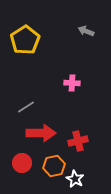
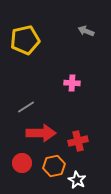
yellow pentagon: rotated 20 degrees clockwise
white star: moved 2 px right, 1 px down
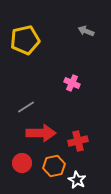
pink cross: rotated 21 degrees clockwise
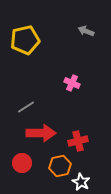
orange hexagon: moved 6 px right
white star: moved 4 px right, 2 px down
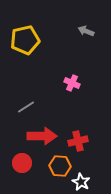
red arrow: moved 1 px right, 3 px down
orange hexagon: rotated 15 degrees clockwise
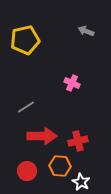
red circle: moved 5 px right, 8 px down
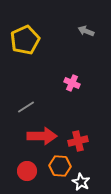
yellow pentagon: rotated 12 degrees counterclockwise
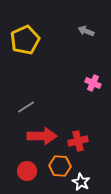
pink cross: moved 21 px right
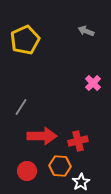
pink cross: rotated 21 degrees clockwise
gray line: moved 5 px left; rotated 24 degrees counterclockwise
white star: rotated 12 degrees clockwise
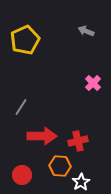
red circle: moved 5 px left, 4 px down
